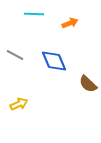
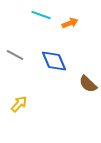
cyan line: moved 7 px right, 1 px down; rotated 18 degrees clockwise
yellow arrow: rotated 24 degrees counterclockwise
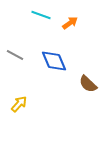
orange arrow: rotated 14 degrees counterclockwise
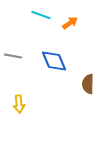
gray line: moved 2 px left, 1 px down; rotated 18 degrees counterclockwise
brown semicircle: rotated 48 degrees clockwise
yellow arrow: rotated 132 degrees clockwise
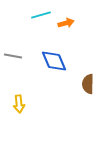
cyan line: rotated 36 degrees counterclockwise
orange arrow: moved 4 px left; rotated 21 degrees clockwise
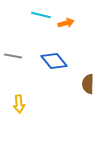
cyan line: rotated 30 degrees clockwise
blue diamond: rotated 16 degrees counterclockwise
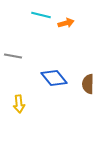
blue diamond: moved 17 px down
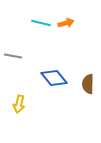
cyan line: moved 8 px down
yellow arrow: rotated 18 degrees clockwise
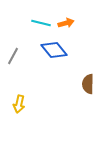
gray line: rotated 72 degrees counterclockwise
blue diamond: moved 28 px up
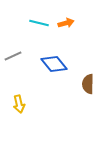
cyan line: moved 2 px left
blue diamond: moved 14 px down
gray line: rotated 36 degrees clockwise
yellow arrow: rotated 24 degrees counterclockwise
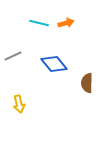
brown semicircle: moved 1 px left, 1 px up
